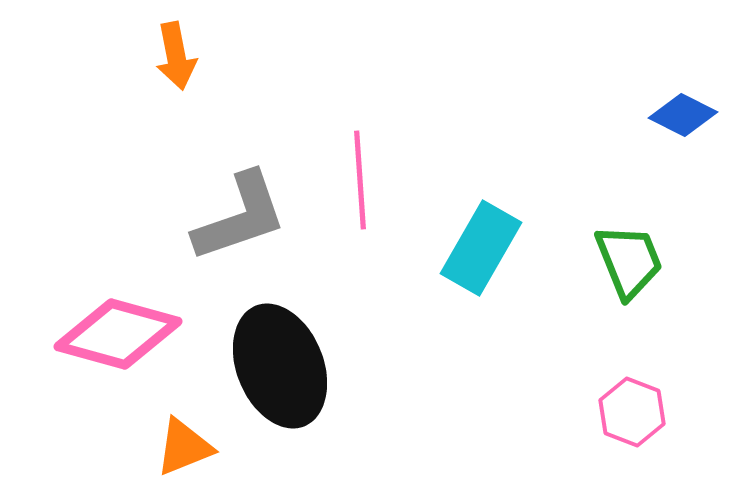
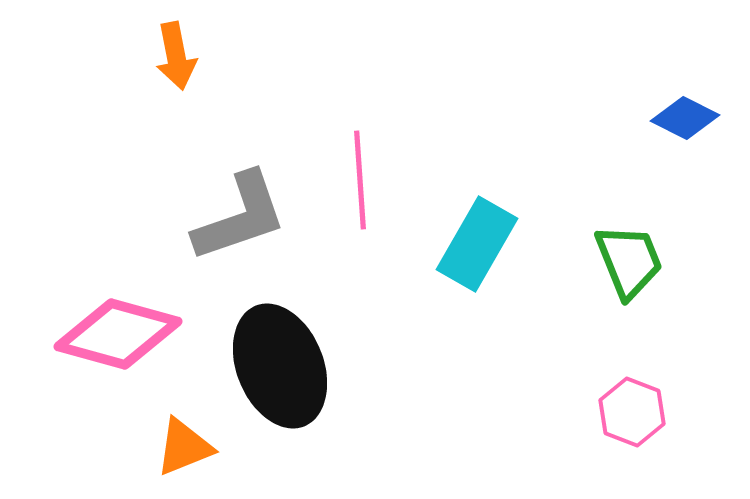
blue diamond: moved 2 px right, 3 px down
cyan rectangle: moved 4 px left, 4 px up
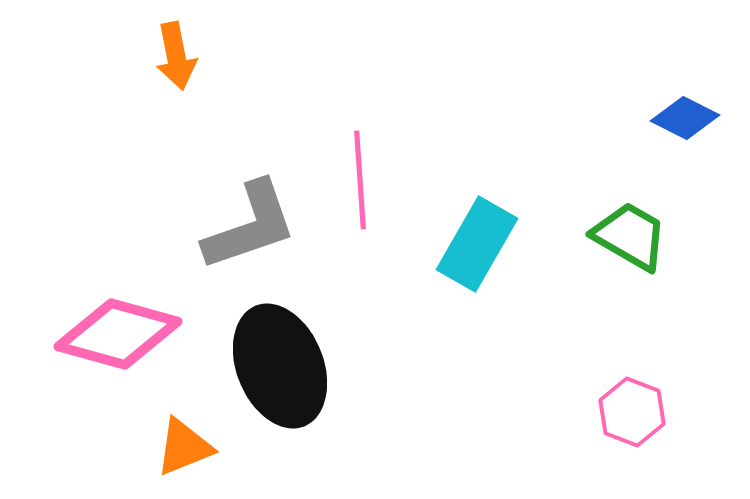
gray L-shape: moved 10 px right, 9 px down
green trapezoid: moved 1 px right, 25 px up; rotated 38 degrees counterclockwise
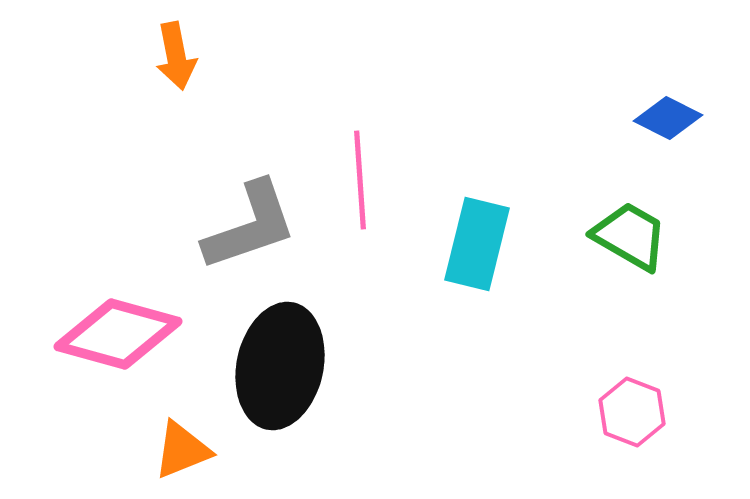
blue diamond: moved 17 px left
cyan rectangle: rotated 16 degrees counterclockwise
black ellipse: rotated 34 degrees clockwise
orange triangle: moved 2 px left, 3 px down
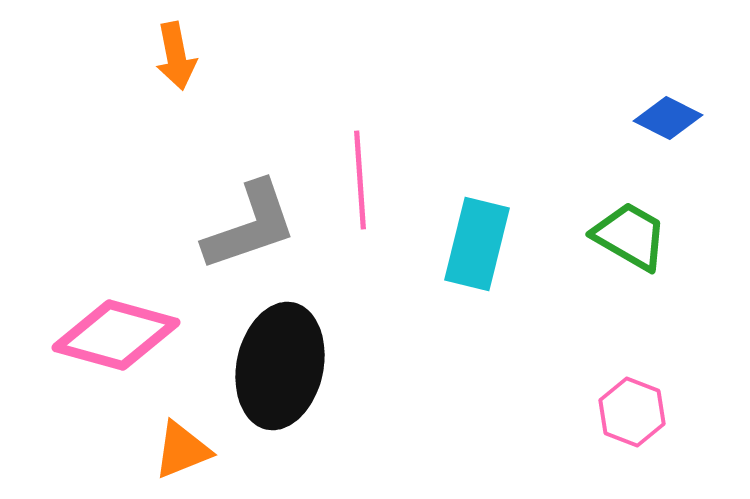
pink diamond: moved 2 px left, 1 px down
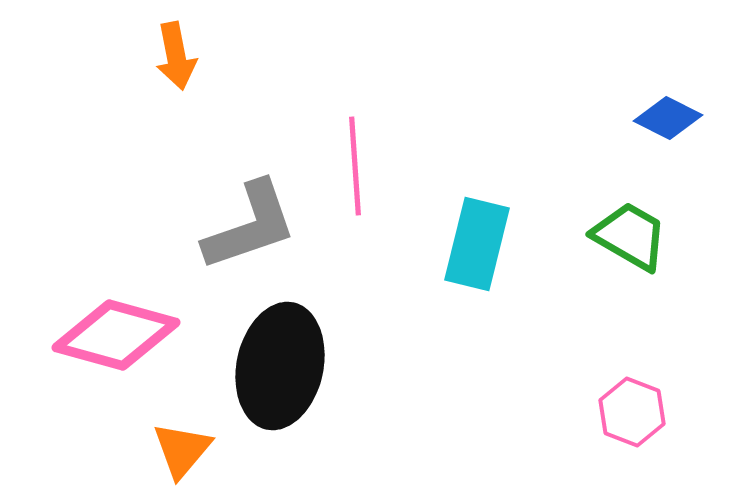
pink line: moved 5 px left, 14 px up
orange triangle: rotated 28 degrees counterclockwise
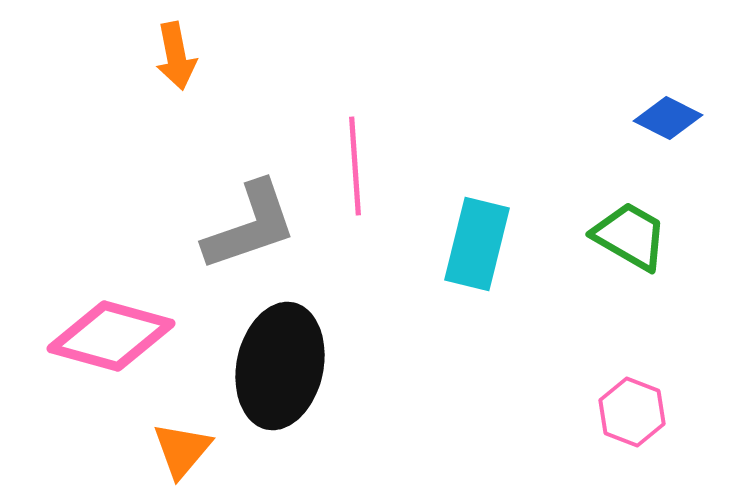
pink diamond: moved 5 px left, 1 px down
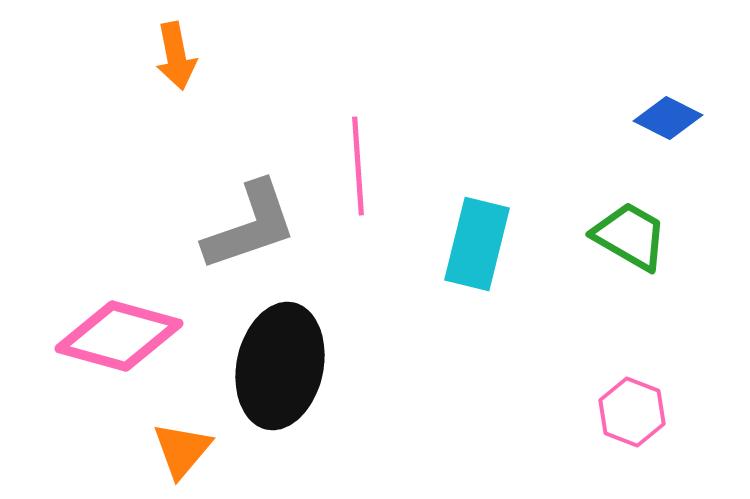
pink line: moved 3 px right
pink diamond: moved 8 px right
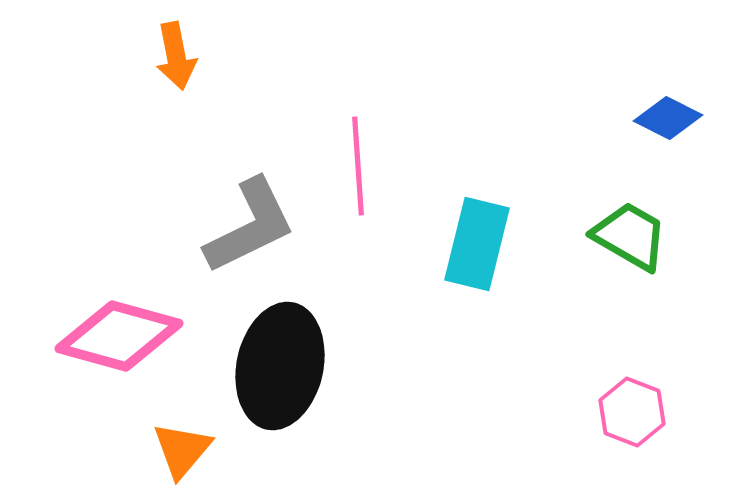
gray L-shape: rotated 7 degrees counterclockwise
